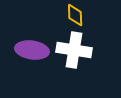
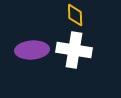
purple ellipse: rotated 12 degrees counterclockwise
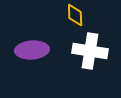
white cross: moved 16 px right, 1 px down
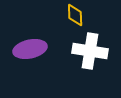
purple ellipse: moved 2 px left, 1 px up; rotated 8 degrees counterclockwise
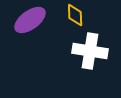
purple ellipse: moved 29 px up; rotated 24 degrees counterclockwise
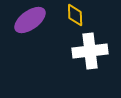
white cross: rotated 16 degrees counterclockwise
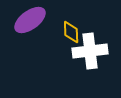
yellow diamond: moved 4 px left, 17 px down
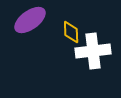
white cross: moved 3 px right
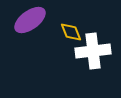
yellow diamond: rotated 20 degrees counterclockwise
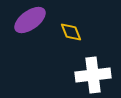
white cross: moved 24 px down
